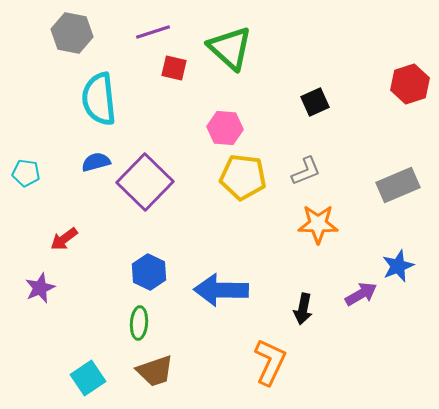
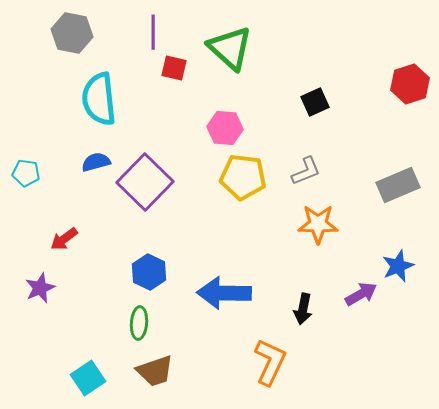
purple line: rotated 72 degrees counterclockwise
blue arrow: moved 3 px right, 3 px down
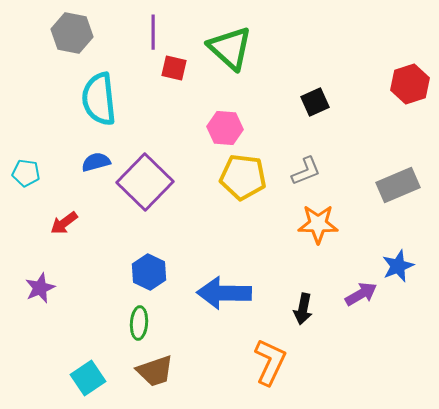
red arrow: moved 16 px up
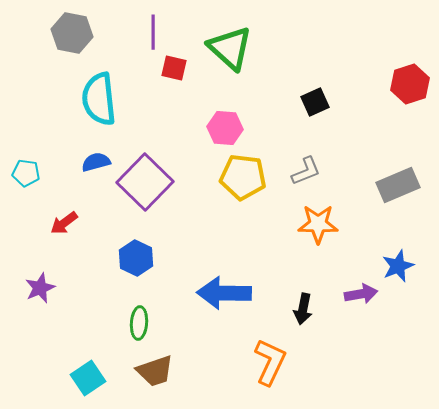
blue hexagon: moved 13 px left, 14 px up
purple arrow: rotated 20 degrees clockwise
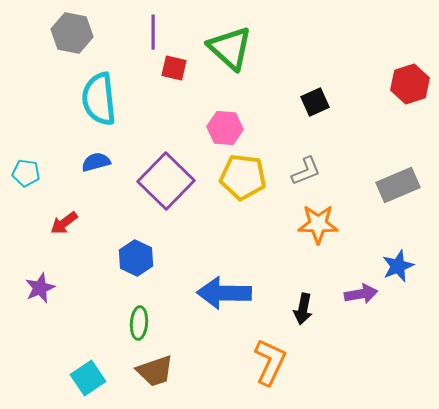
purple square: moved 21 px right, 1 px up
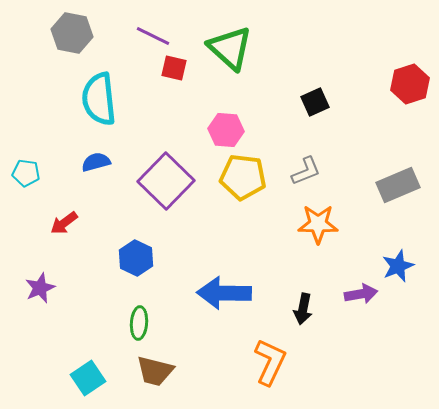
purple line: moved 4 px down; rotated 64 degrees counterclockwise
pink hexagon: moved 1 px right, 2 px down
brown trapezoid: rotated 33 degrees clockwise
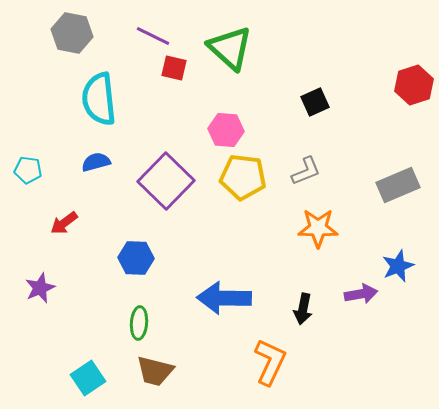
red hexagon: moved 4 px right, 1 px down
cyan pentagon: moved 2 px right, 3 px up
orange star: moved 4 px down
blue hexagon: rotated 24 degrees counterclockwise
blue arrow: moved 5 px down
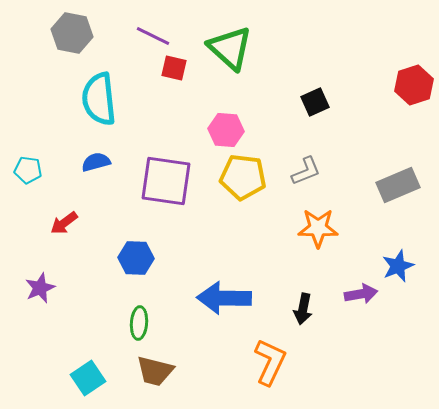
purple square: rotated 36 degrees counterclockwise
